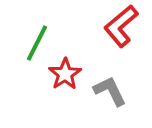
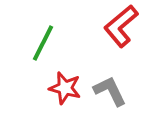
green line: moved 6 px right
red star: moved 14 px down; rotated 24 degrees counterclockwise
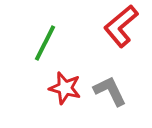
green line: moved 2 px right
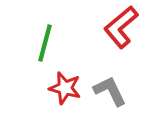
red L-shape: moved 1 px down
green line: rotated 12 degrees counterclockwise
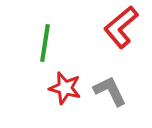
green line: rotated 6 degrees counterclockwise
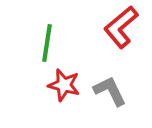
green line: moved 2 px right
red star: moved 1 px left, 3 px up
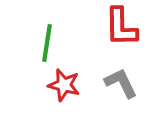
red L-shape: rotated 51 degrees counterclockwise
gray L-shape: moved 11 px right, 8 px up
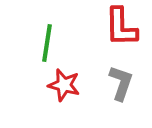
gray L-shape: rotated 45 degrees clockwise
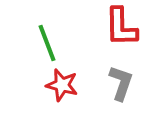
green line: rotated 30 degrees counterclockwise
red star: moved 2 px left
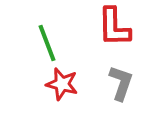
red L-shape: moved 7 px left
red star: moved 1 px up
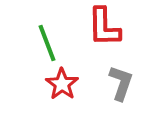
red L-shape: moved 10 px left
red star: rotated 20 degrees clockwise
